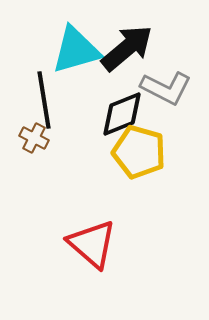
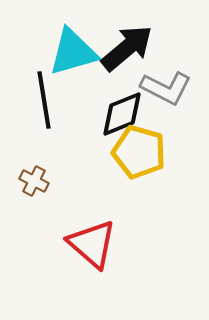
cyan triangle: moved 3 px left, 2 px down
brown cross: moved 43 px down
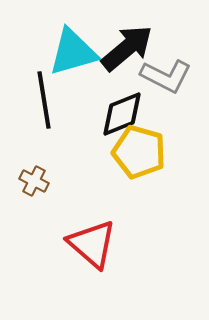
gray L-shape: moved 12 px up
